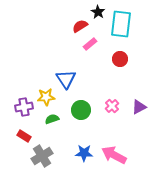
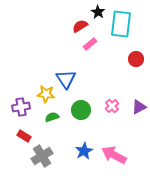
red circle: moved 16 px right
yellow star: moved 3 px up; rotated 12 degrees clockwise
purple cross: moved 3 px left
green semicircle: moved 2 px up
blue star: moved 2 px up; rotated 30 degrees counterclockwise
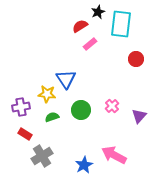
black star: rotated 16 degrees clockwise
yellow star: moved 1 px right
purple triangle: moved 9 px down; rotated 21 degrees counterclockwise
red rectangle: moved 1 px right, 2 px up
blue star: moved 14 px down
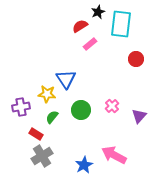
green semicircle: rotated 32 degrees counterclockwise
red rectangle: moved 11 px right
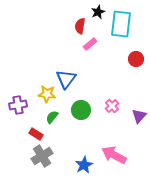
red semicircle: rotated 49 degrees counterclockwise
blue triangle: rotated 10 degrees clockwise
purple cross: moved 3 px left, 2 px up
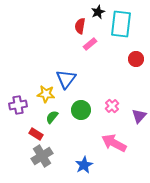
yellow star: moved 1 px left
pink arrow: moved 12 px up
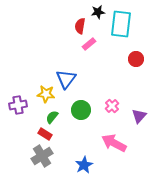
black star: rotated 16 degrees clockwise
pink rectangle: moved 1 px left
red rectangle: moved 9 px right
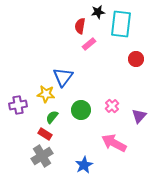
blue triangle: moved 3 px left, 2 px up
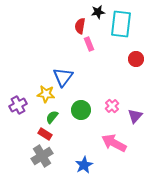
pink rectangle: rotated 72 degrees counterclockwise
purple cross: rotated 18 degrees counterclockwise
purple triangle: moved 4 px left
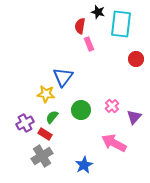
black star: rotated 24 degrees clockwise
purple cross: moved 7 px right, 18 px down
purple triangle: moved 1 px left, 1 px down
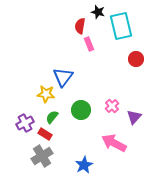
cyan rectangle: moved 2 px down; rotated 20 degrees counterclockwise
